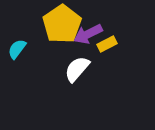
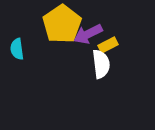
yellow rectangle: moved 1 px right, 1 px down
cyan semicircle: rotated 45 degrees counterclockwise
white semicircle: moved 24 px right, 5 px up; rotated 132 degrees clockwise
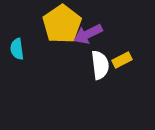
yellow rectangle: moved 14 px right, 15 px down
white semicircle: moved 1 px left, 1 px down
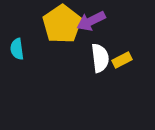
purple arrow: moved 3 px right, 13 px up
white semicircle: moved 7 px up
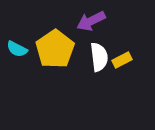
yellow pentagon: moved 7 px left, 25 px down
cyan semicircle: rotated 55 degrees counterclockwise
white semicircle: moved 1 px left, 1 px up
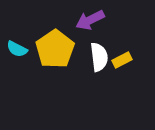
purple arrow: moved 1 px left, 1 px up
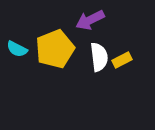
yellow pentagon: rotated 12 degrees clockwise
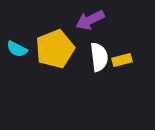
yellow rectangle: rotated 12 degrees clockwise
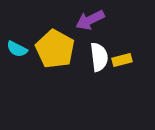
yellow pentagon: rotated 21 degrees counterclockwise
